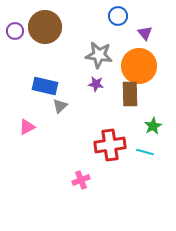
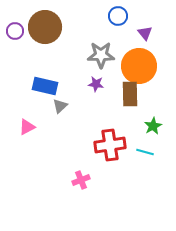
gray star: moved 2 px right; rotated 8 degrees counterclockwise
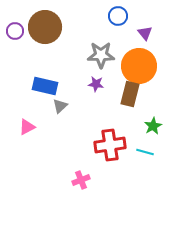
brown rectangle: rotated 15 degrees clockwise
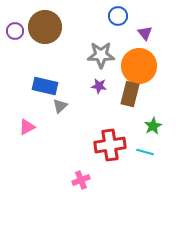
purple star: moved 3 px right, 2 px down
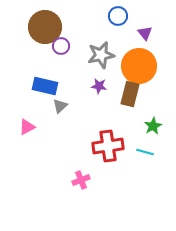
purple circle: moved 46 px right, 15 px down
gray star: rotated 12 degrees counterclockwise
red cross: moved 2 px left, 1 px down
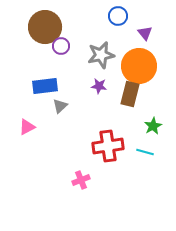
blue rectangle: rotated 20 degrees counterclockwise
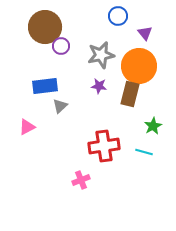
red cross: moved 4 px left
cyan line: moved 1 px left
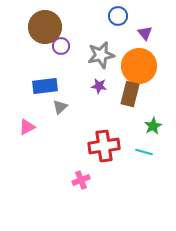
gray triangle: moved 1 px down
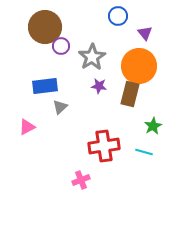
gray star: moved 9 px left, 2 px down; rotated 20 degrees counterclockwise
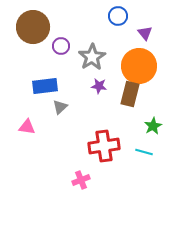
brown circle: moved 12 px left
pink triangle: rotated 36 degrees clockwise
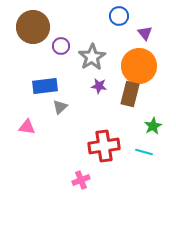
blue circle: moved 1 px right
